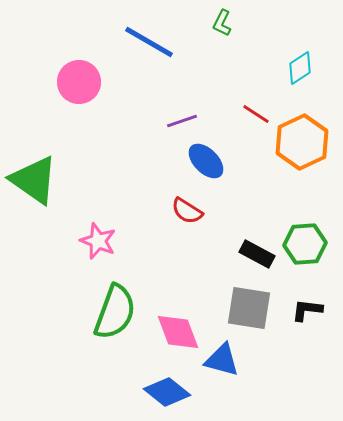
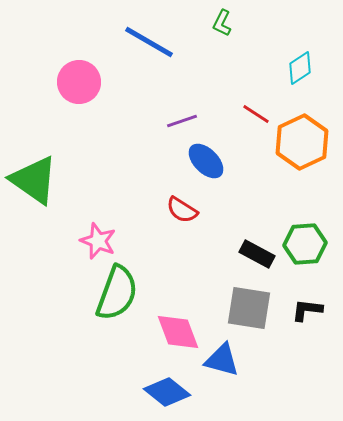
red semicircle: moved 5 px left, 1 px up
green semicircle: moved 2 px right, 19 px up
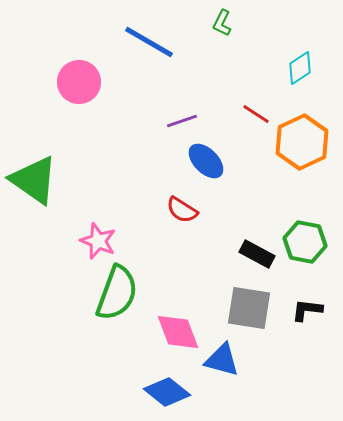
green hexagon: moved 2 px up; rotated 15 degrees clockwise
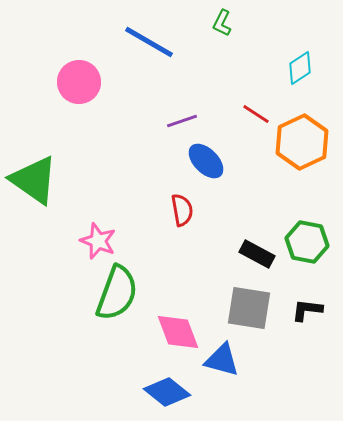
red semicircle: rotated 132 degrees counterclockwise
green hexagon: moved 2 px right
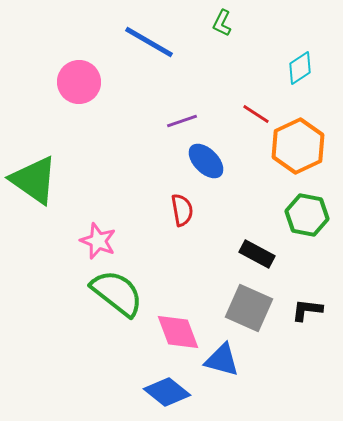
orange hexagon: moved 4 px left, 4 px down
green hexagon: moved 27 px up
green semicircle: rotated 72 degrees counterclockwise
gray square: rotated 15 degrees clockwise
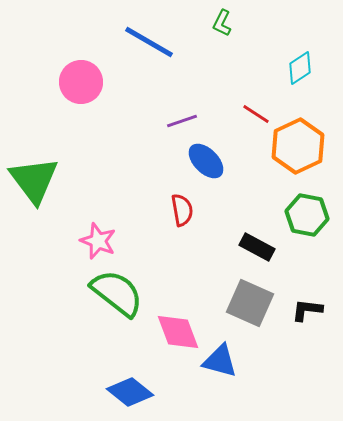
pink circle: moved 2 px right
green triangle: rotated 18 degrees clockwise
black rectangle: moved 7 px up
gray square: moved 1 px right, 5 px up
blue triangle: moved 2 px left, 1 px down
blue diamond: moved 37 px left
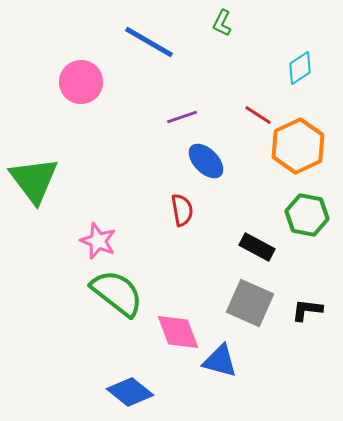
red line: moved 2 px right, 1 px down
purple line: moved 4 px up
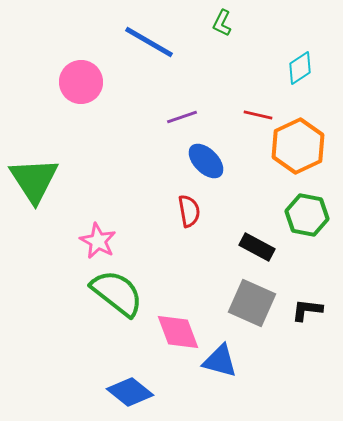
red line: rotated 20 degrees counterclockwise
green triangle: rotated 4 degrees clockwise
red semicircle: moved 7 px right, 1 px down
pink star: rotated 6 degrees clockwise
gray square: moved 2 px right
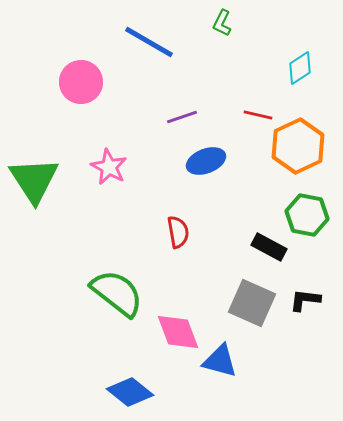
blue ellipse: rotated 66 degrees counterclockwise
red semicircle: moved 11 px left, 21 px down
pink star: moved 11 px right, 74 px up
black rectangle: moved 12 px right
black L-shape: moved 2 px left, 10 px up
